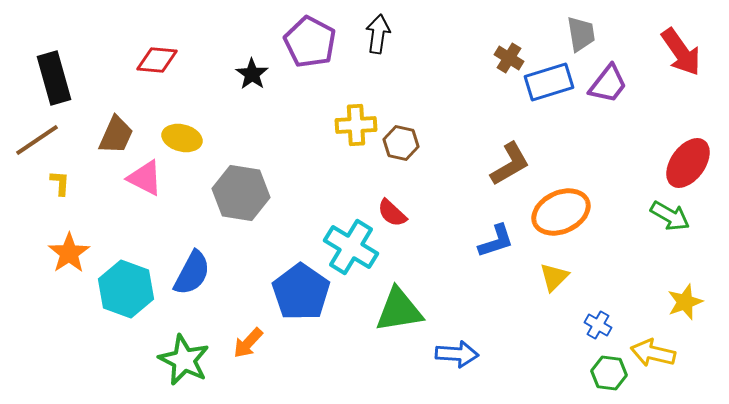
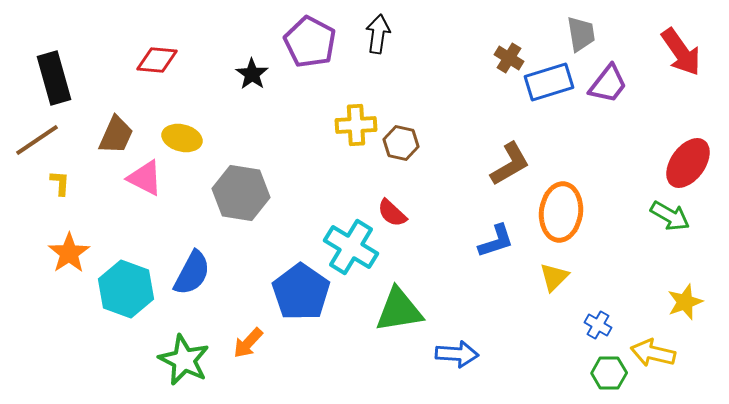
orange ellipse: rotated 58 degrees counterclockwise
green hexagon: rotated 8 degrees counterclockwise
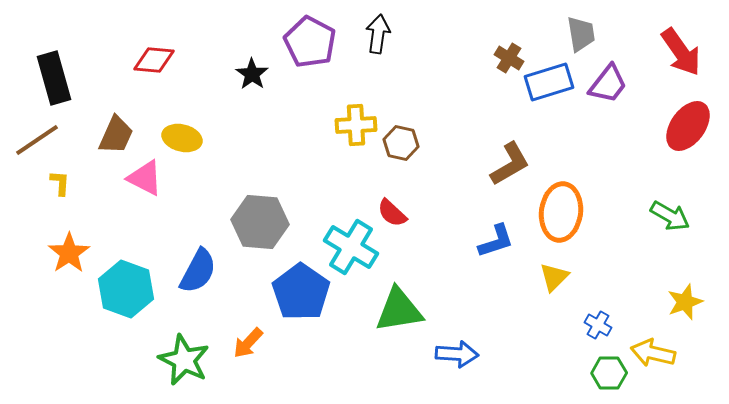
red diamond: moved 3 px left
red ellipse: moved 37 px up
gray hexagon: moved 19 px right, 29 px down; rotated 4 degrees counterclockwise
blue semicircle: moved 6 px right, 2 px up
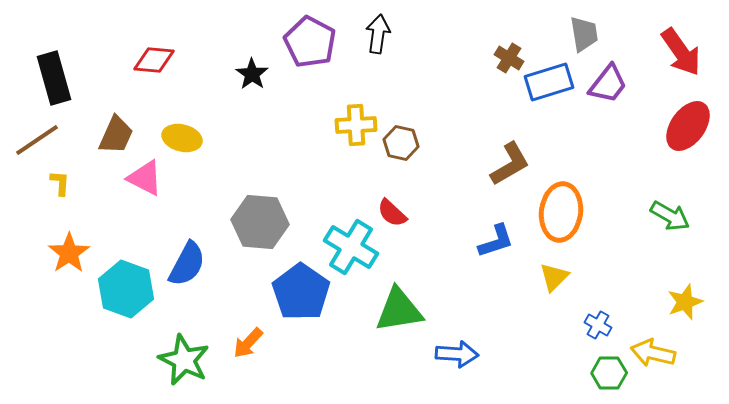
gray trapezoid: moved 3 px right
blue semicircle: moved 11 px left, 7 px up
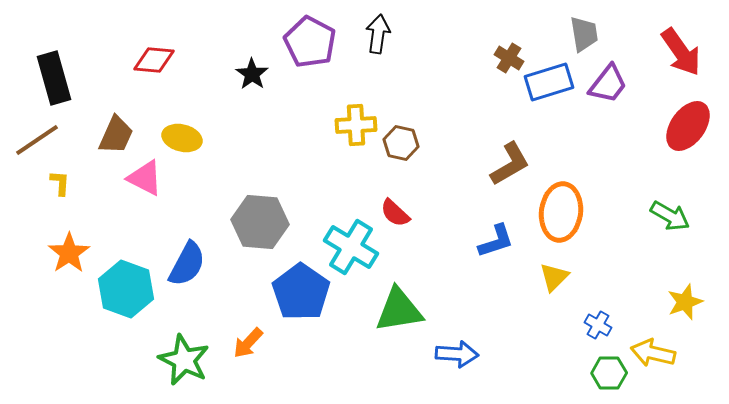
red semicircle: moved 3 px right
